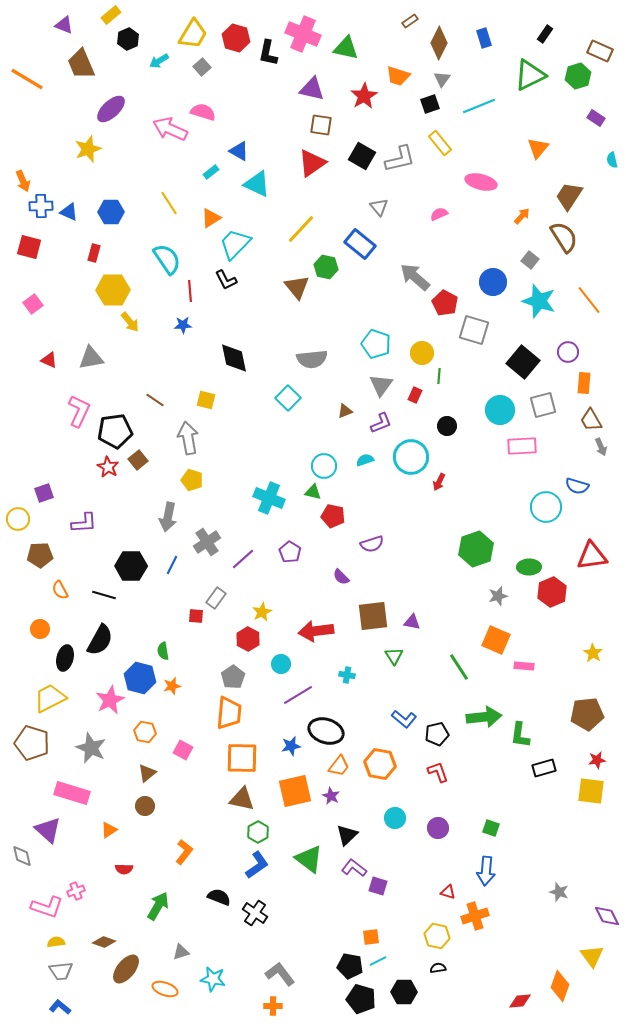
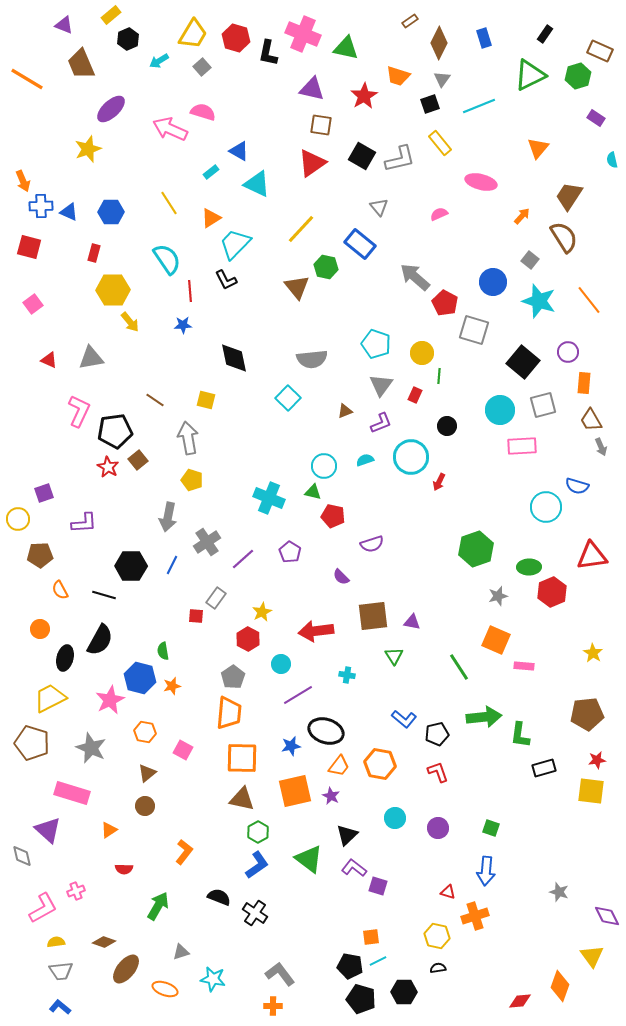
pink L-shape at (47, 907): moved 4 px left, 1 px down; rotated 48 degrees counterclockwise
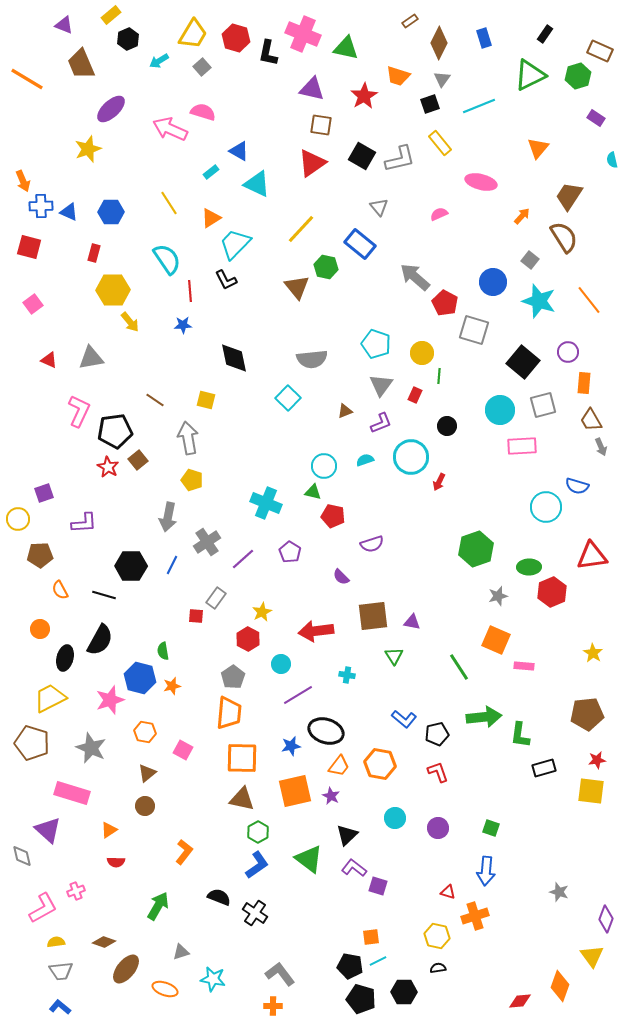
cyan cross at (269, 498): moved 3 px left, 5 px down
pink star at (110, 700): rotated 8 degrees clockwise
red semicircle at (124, 869): moved 8 px left, 7 px up
purple diamond at (607, 916): moved 1 px left, 3 px down; rotated 48 degrees clockwise
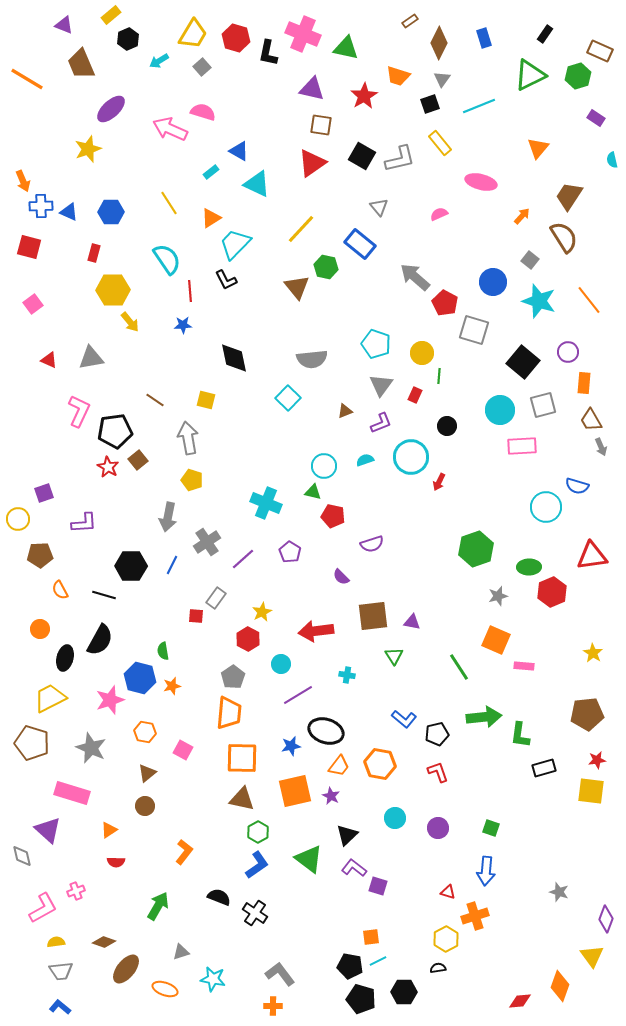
yellow hexagon at (437, 936): moved 9 px right, 3 px down; rotated 20 degrees clockwise
